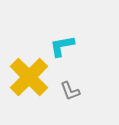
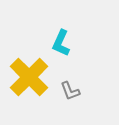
cyan L-shape: moved 1 px left, 3 px up; rotated 56 degrees counterclockwise
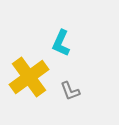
yellow cross: rotated 9 degrees clockwise
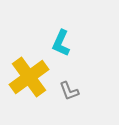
gray L-shape: moved 1 px left
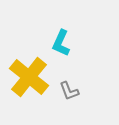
yellow cross: rotated 15 degrees counterclockwise
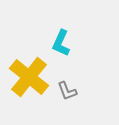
gray L-shape: moved 2 px left
